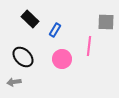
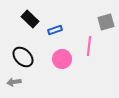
gray square: rotated 18 degrees counterclockwise
blue rectangle: rotated 40 degrees clockwise
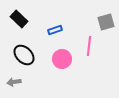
black rectangle: moved 11 px left
black ellipse: moved 1 px right, 2 px up
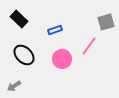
pink line: rotated 30 degrees clockwise
gray arrow: moved 4 px down; rotated 24 degrees counterclockwise
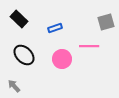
blue rectangle: moved 2 px up
pink line: rotated 54 degrees clockwise
gray arrow: rotated 80 degrees clockwise
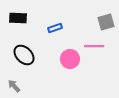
black rectangle: moved 1 px left, 1 px up; rotated 42 degrees counterclockwise
pink line: moved 5 px right
pink circle: moved 8 px right
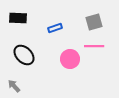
gray square: moved 12 px left
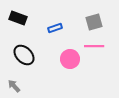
black rectangle: rotated 18 degrees clockwise
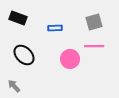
blue rectangle: rotated 16 degrees clockwise
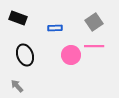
gray square: rotated 18 degrees counterclockwise
black ellipse: moved 1 px right; rotated 25 degrees clockwise
pink circle: moved 1 px right, 4 px up
gray arrow: moved 3 px right
